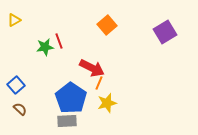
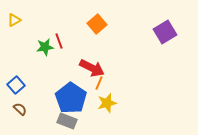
orange square: moved 10 px left, 1 px up
gray rectangle: rotated 24 degrees clockwise
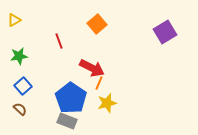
green star: moved 26 px left, 9 px down
blue square: moved 7 px right, 1 px down
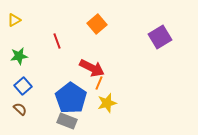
purple square: moved 5 px left, 5 px down
red line: moved 2 px left
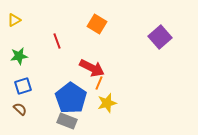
orange square: rotated 18 degrees counterclockwise
purple square: rotated 10 degrees counterclockwise
blue square: rotated 24 degrees clockwise
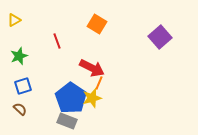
green star: rotated 12 degrees counterclockwise
yellow star: moved 15 px left, 5 px up
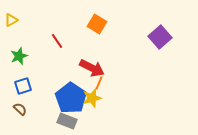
yellow triangle: moved 3 px left
red line: rotated 14 degrees counterclockwise
